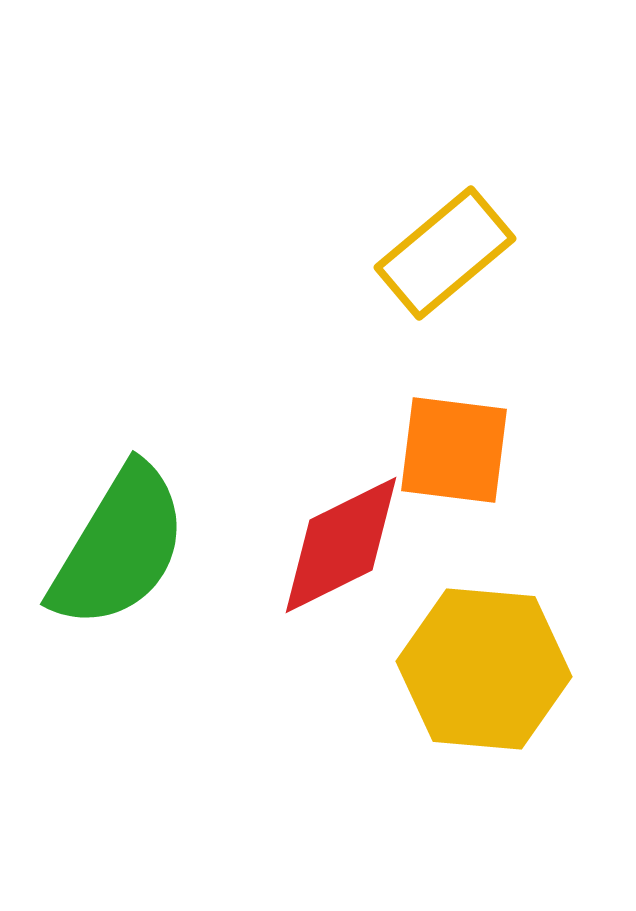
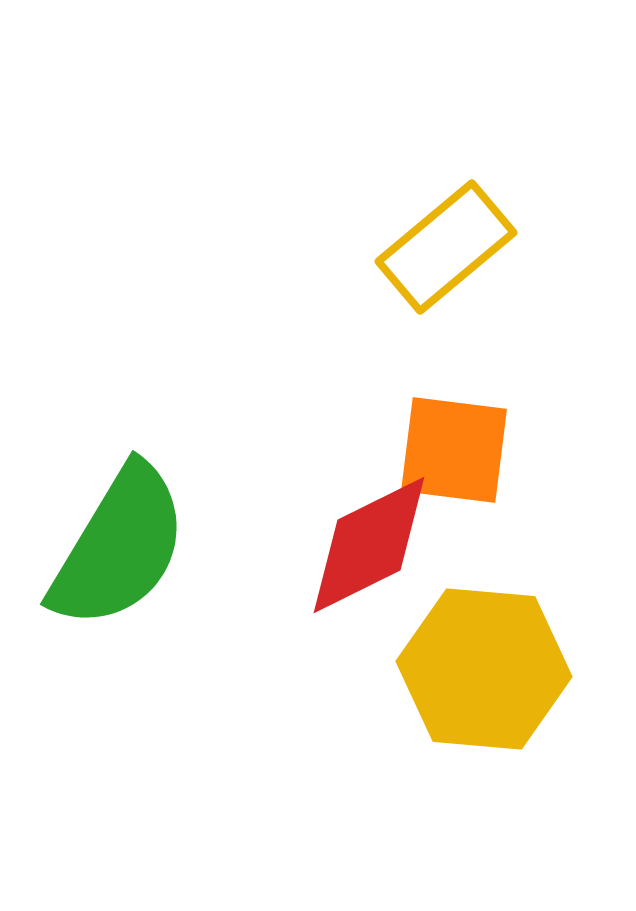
yellow rectangle: moved 1 px right, 6 px up
red diamond: moved 28 px right
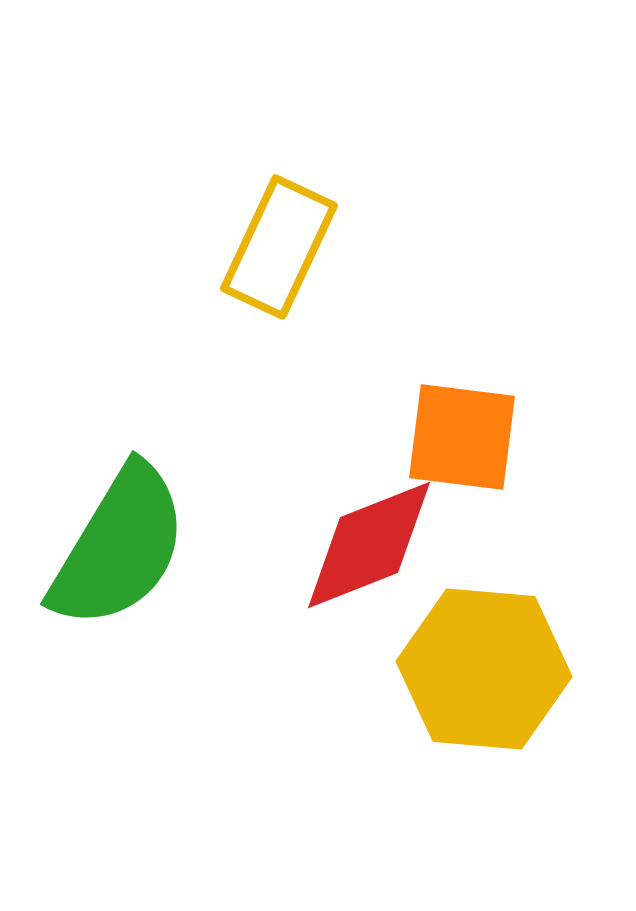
yellow rectangle: moved 167 px left; rotated 25 degrees counterclockwise
orange square: moved 8 px right, 13 px up
red diamond: rotated 5 degrees clockwise
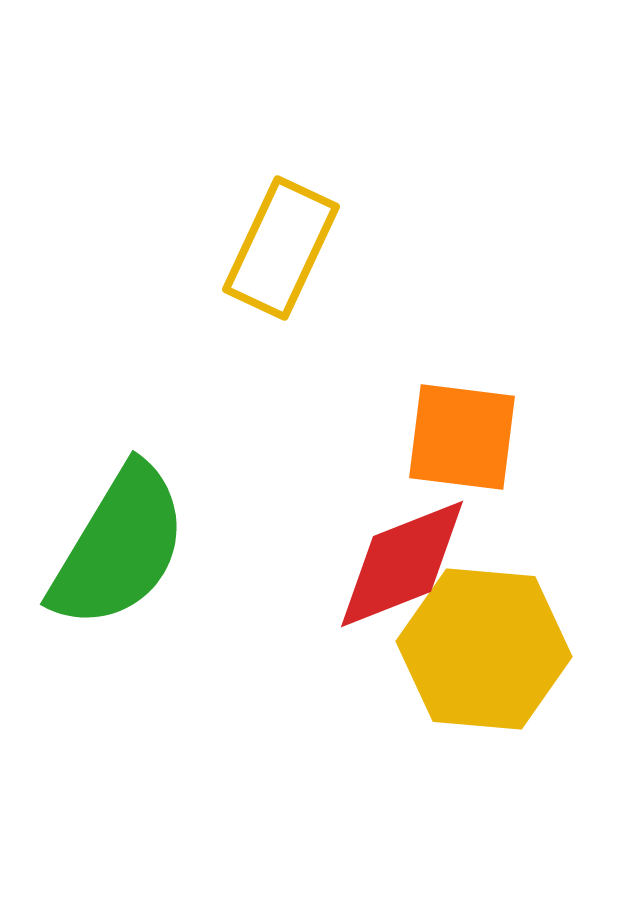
yellow rectangle: moved 2 px right, 1 px down
red diamond: moved 33 px right, 19 px down
yellow hexagon: moved 20 px up
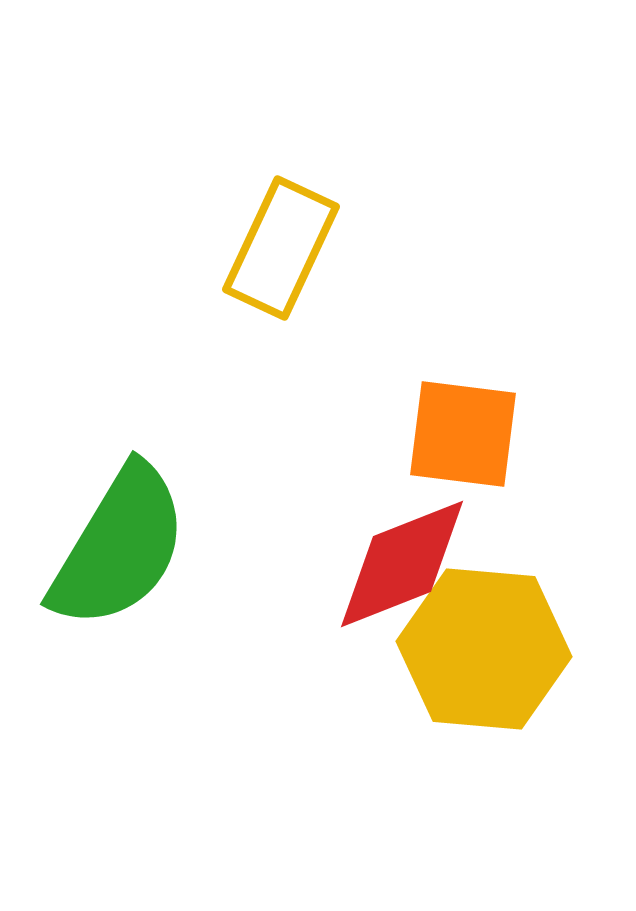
orange square: moved 1 px right, 3 px up
